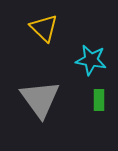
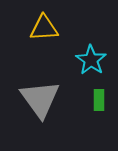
yellow triangle: rotated 48 degrees counterclockwise
cyan star: rotated 24 degrees clockwise
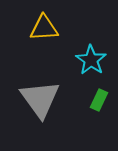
green rectangle: rotated 25 degrees clockwise
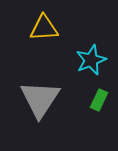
cyan star: rotated 16 degrees clockwise
gray triangle: rotated 9 degrees clockwise
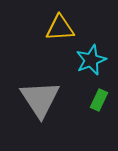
yellow triangle: moved 16 px right
gray triangle: rotated 6 degrees counterclockwise
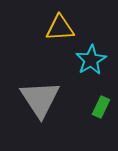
cyan star: rotated 8 degrees counterclockwise
green rectangle: moved 2 px right, 7 px down
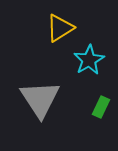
yellow triangle: rotated 28 degrees counterclockwise
cyan star: moved 2 px left
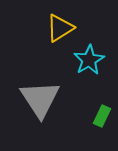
green rectangle: moved 1 px right, 9 px down
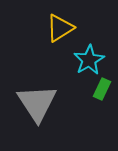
gray triangle: moved 3 px left, 4 px down
green rectangle: moved 27 px up
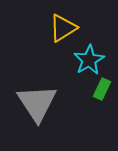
yellow triangle: moved 3 px right
